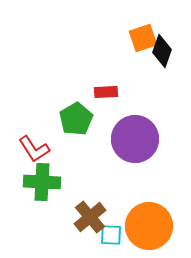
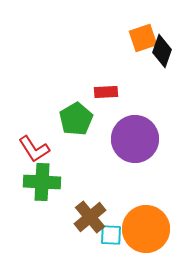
orange circle: moved 3 px left, 3 px down
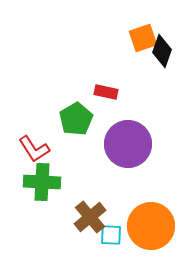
red rectangle: rotated 15 degrees clockwise
purple circle: moved 7 px left, 5 px down
orange circle: moved 5 px right, 3 px up
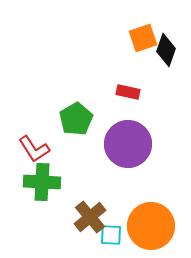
black diamond: moved 4 px right, 1 px up
red rectangle: moved 22 px right
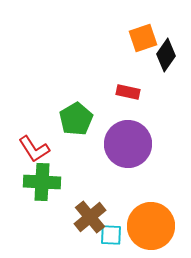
black diamond: moved 5 px down; rotated 16 degrees clockwise
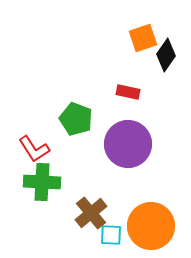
green pentagon: rotated 20 degrees counterclockwise
brown cross: moved 1 px right, 4 px up
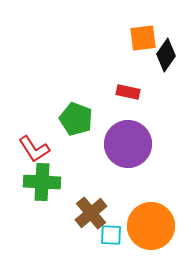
orange square: rotated 12 degrees clockwise
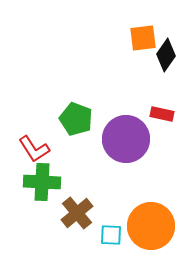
red rectangle: moved 34 px right, 22 px down
purple circle: moved 2 px left, 5 px up
brown cross: moved 14 px left
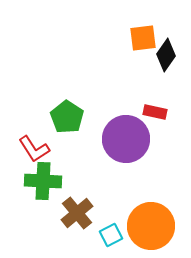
red rectangle: moved 7 px left, 2 px up
green pentagon: moved 9 px left, 2 px up; rotated 12 degrees clockwise
green cross: moved 1 px right, 1 px up
cyan square: rotated 30 degrees counterclockwise
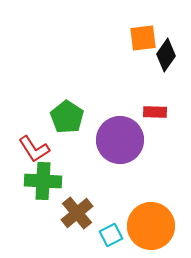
red rectangle: rotated 10 degrees counterclockwise
purple circle: moved 6 px left, 1 px down
